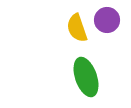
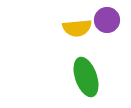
yellow semicircle: rotated 76 degrees counterclockwise
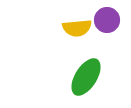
green ellipse: rotated 51 degrees clockwise
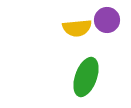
green ellipse: rotated 12 degrees counterclockwise
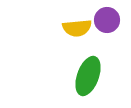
green ellipse: moved 2 px right, 1 px up
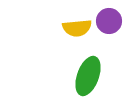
purple circle: moved 2 px right, 1 px down
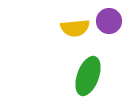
yellow semicircle: moved 2 px left
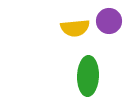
green ellipse: rotated 18 degrees counterclockwise
